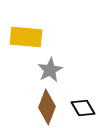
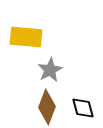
black diamond: rotated 15 degrees clockwise
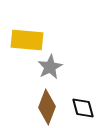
yellow rectangle: moved 1 px right, 3 px down
gray star: moved 3 px up
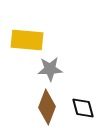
gray star: moved 2 px down; rotated 25 degrees clockwise
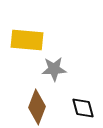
gray star: moved 4 px right
brown diamond: moved 10 px left
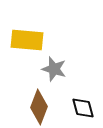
gray star: rotated 20 degrees clockwise
brown diamond: moved 2 px right
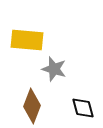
brown diamond: moved 7 px left, 1 px up
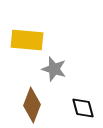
brown diamond: moved 1 px up
